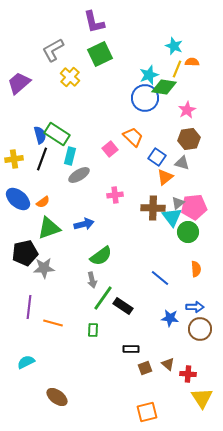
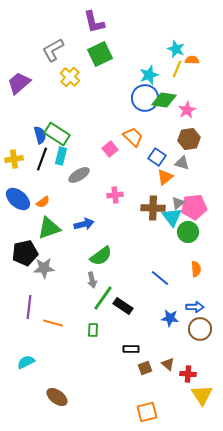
cyan star at (174, 46): moved 2 px right, 3 px down
orange semicircle at (192, 62): moved 2 px up
green diamond at (164, 87): moved 13 px down
cyan rectangle at (70, 156): moved 9 px left
yellow triangle at (202, 398): moved 3 px up
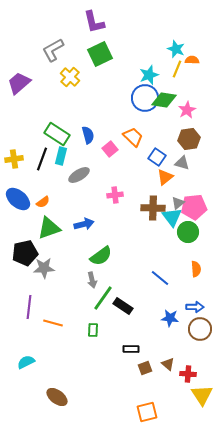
blue semicircle at (40, 135): moved 48 px right
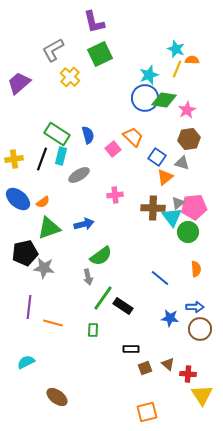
pink square at (110, 149): moved 3 px right
gray star at (44, 268): rotated 10 degrees clockwise
gray arrow at (92, 280): moved 4 px left, 3 px up
